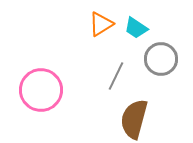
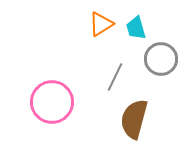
cyan trapezoid: rotated 40 degrees clockwise
gray line: moved 1 px left, 1 px down
pink circle: moved 11 px right, 12 px down
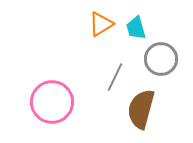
brown semicircle: moved 7 px right, 10 px up
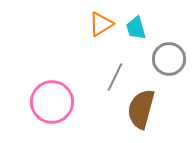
gray circle: moved 8 px right
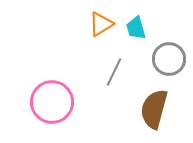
gray line: moved 1 px left, 5 px up
brown semicircle: moved 13 px right
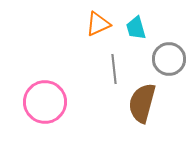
orange triangle: moved 3 px left; rotated 8 degrees clockwise
gray line: moved 3 px up; rotated 32 degrees counterclockwise
pink circle: moved 7 px left
brown semicircle: moved 12 px left, 6 px up
